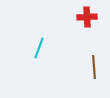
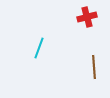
red cross: rotated 12 degrees counterclockwise
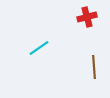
cyan line: rotated 35 degrees clockwise
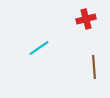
red cross: moved 1 px left, 2 px down
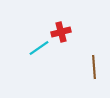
red cross: moved 25 px left, 13 px down
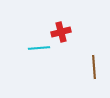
cyan line: rotated 30 degrees clockwise
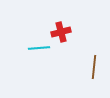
brown line: rotated 10 degrees clockwise
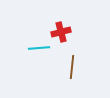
brown line: moved 22 px left
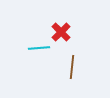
red cross: rotated 30 degrees counterclockwise
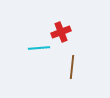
red cross: rotated 24 degrees clockwise
